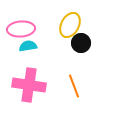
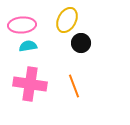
yellow ellipse: moved 3 px left, 5 px up
pink ellipse: moved 1 px right, 4 px up
pink cross: moved 1 px right, 1 px up
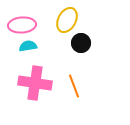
pink cross: moved 5 px right, 1 px up
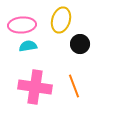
yellow ellipse: moved 6 px left; rotated 10 degrees counterclockwise
black circle: moved 1 px left, 1 px down
pink cross: moved 4 px down
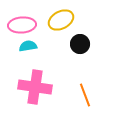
yellow ellipse: rotated 45 degrees clockwise
orange line: moved 11 px right, 9 px down
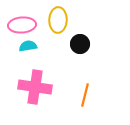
yellow ellipse: moved 3 px left; rotated 60 degrees counterclockwise
orange line: rotated 35 degrees clockwise
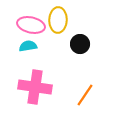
pink ellipse: moved 9 px right; rotated 16 degrees clockwise
orange line: rotated 20 degrees clockwise
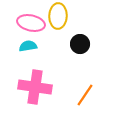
yellow ellipse: moved 4 px up
pink ellipse: moved 2 px up
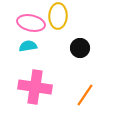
black circle: moved 4 px down
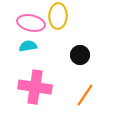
black circle: moved 7 px down
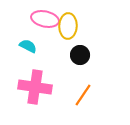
yellow ellipse: moved 10 px right, 10 px down
pink ellipse: moved 14 px right, 4 px up
cyan semicircle: rotated 36 degrees clockwise
orange line: moved 2 px left
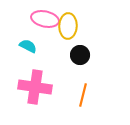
orange line: rotated 20 degrees counterclockwise
